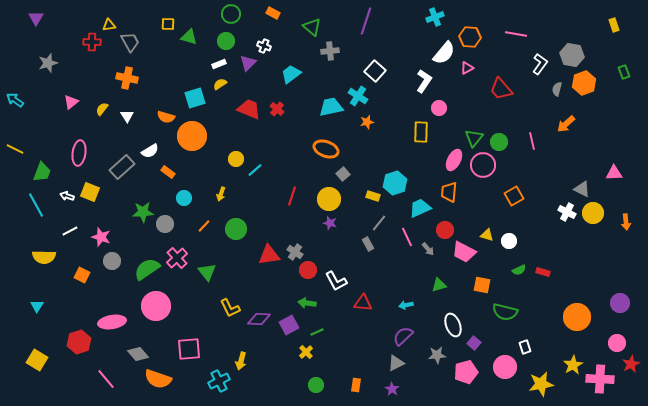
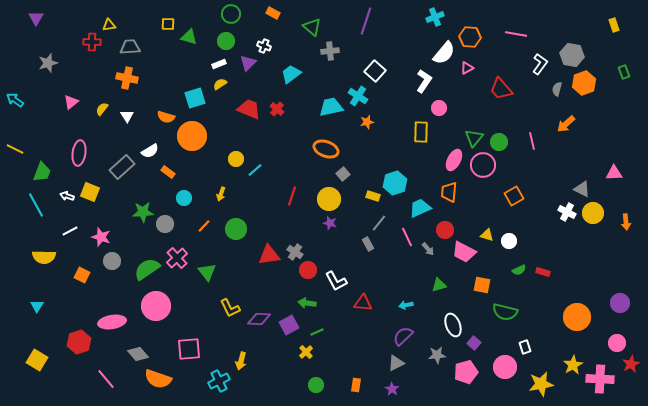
gray trapezoid at (130, 42): moved 5 px down; rotated 65 degrees counterclockwise
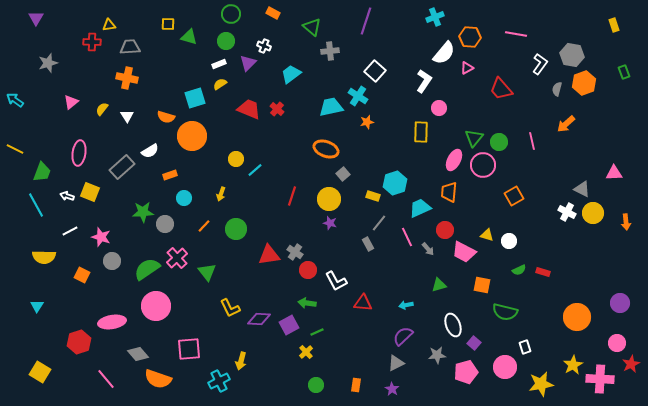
orange rectangle at (168, 172): moved 2 px right, 3 px down; rotated 56 degrees counterclockwise
yellow square at (37, 360): moved 3 px right, 12 px down
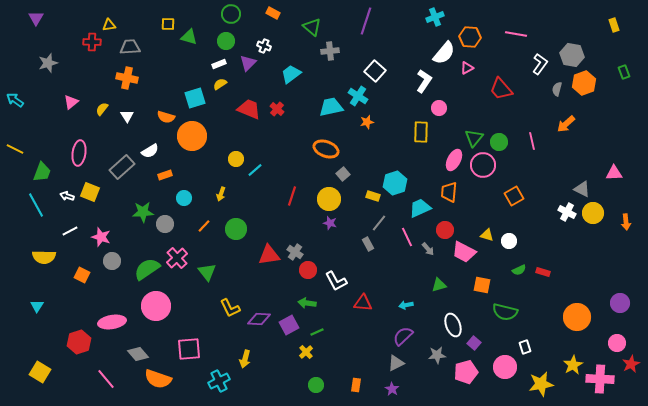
orange rectangle at (170, 175): moved 5 px left
yellow arrow at (241, 361): moved 4 px right, 2 px up
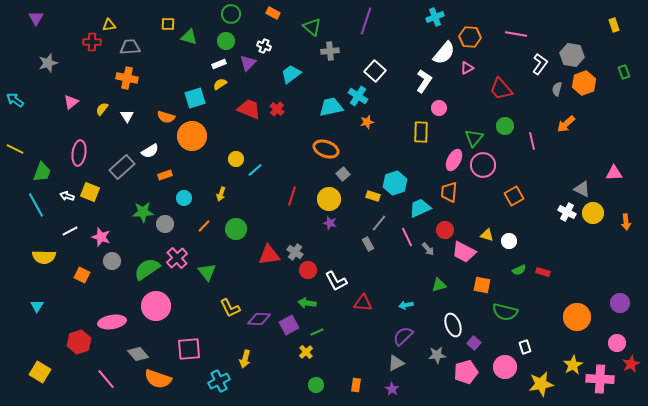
green circle at (499, 142): moved 6 px right, 16 px up
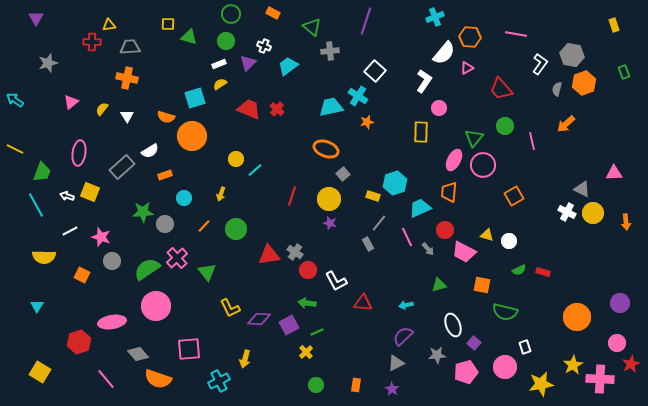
cyan trapezoid at (291, 74): moved 3 px left, 8 px up
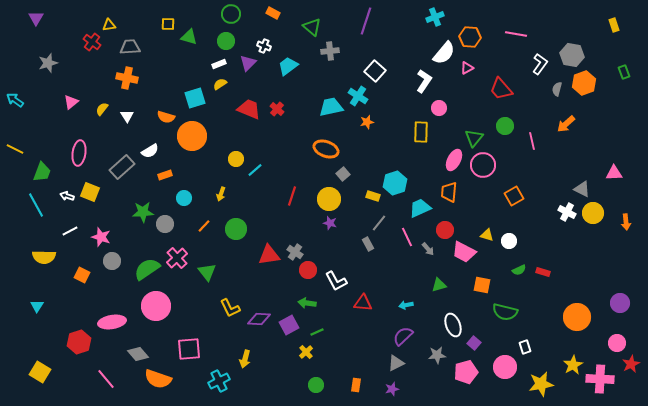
red cross at (92, 42): rotated 36 degrees clockwise
purple star at (392, 389): rotated 24 degrees clockwise
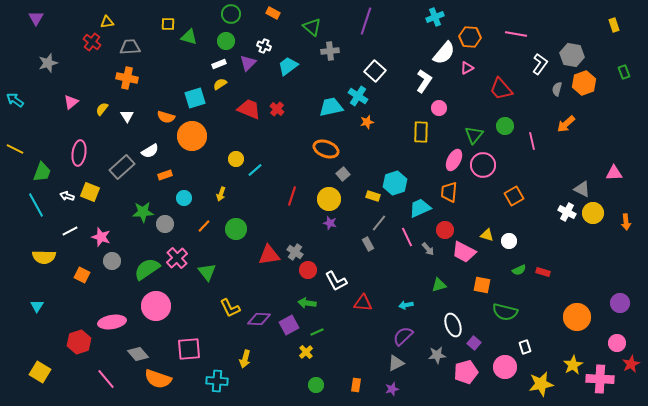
yellow triangle at (109, 25): moved 2 px left, 3 px up
green triangle at (474, 138): moved 3 px up
cyan cross at (219, 381): moved 2 px left; rotated 30 degrees clockwise
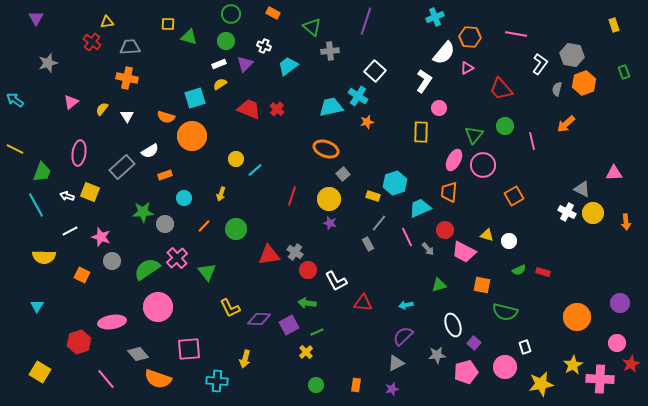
purple triangle at (248, 63): moved 3 px left, 1 px down
pink circle at (156, 306): moved 2 px right, 1 px down
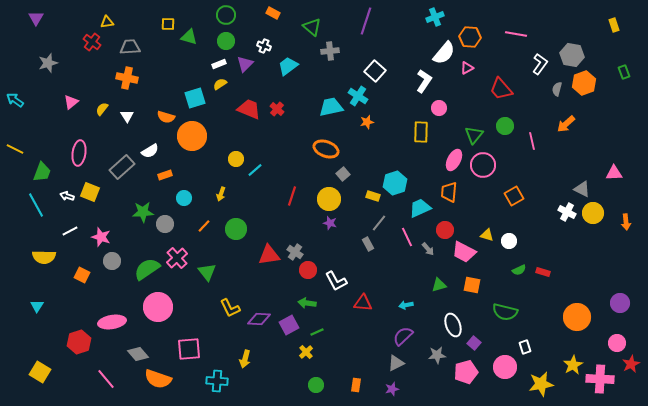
green circle at (231, 14): moved 5 px left, 1 px down
orange square at (482, 285): moved 10 px left
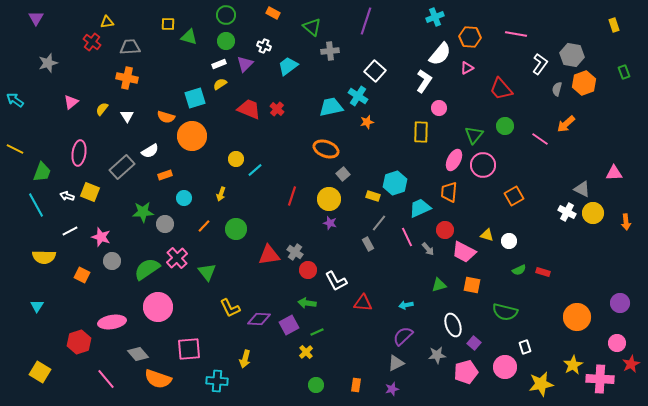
white semicircle at (444, 53): moved 4 px left, 1 px down
pink line at (532, 141): moved 8 px right, 2 px up; rotated 42 degrees counterclockwise
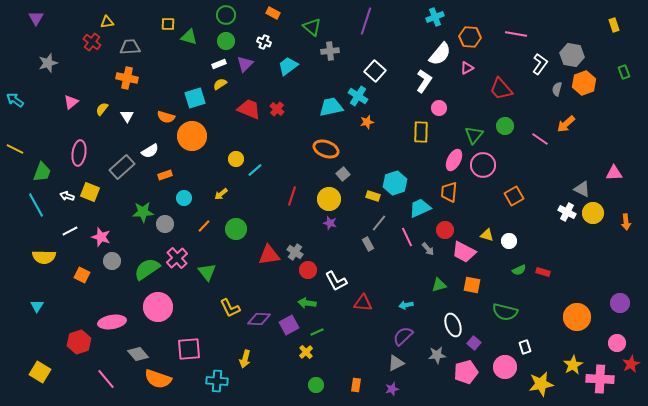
white cross at (264, 46): moved 4 px up
yellow arrow at (221, 194): rotated 32 degrees clockwise
